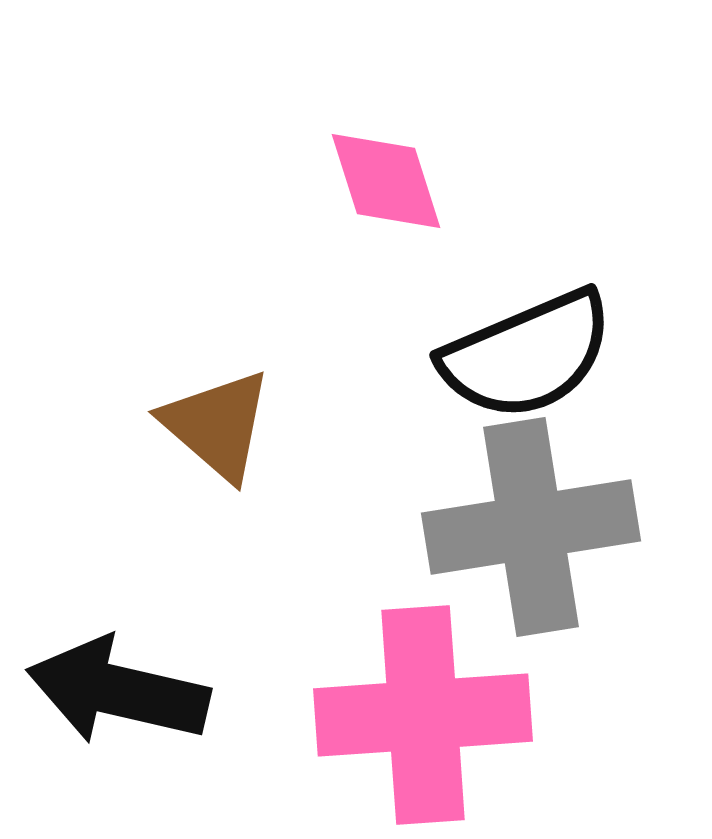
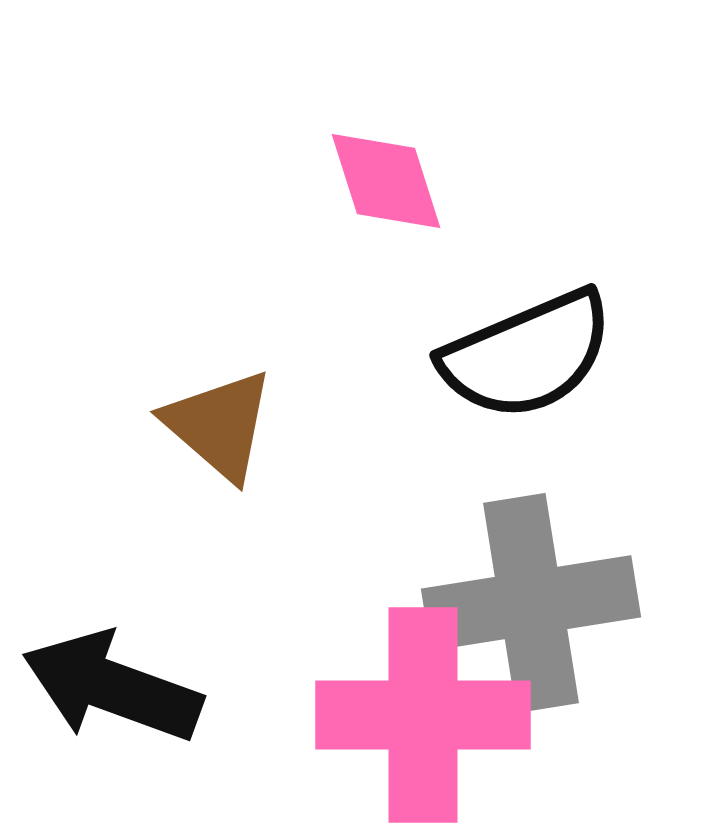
brown triangle: moved 2 px right
gray cross: moved 76 px down
black arrow: moved 6 px left, 4 px up; rotated 7 degrees clockwise
pink cross: rotated 4 degrees clockwise
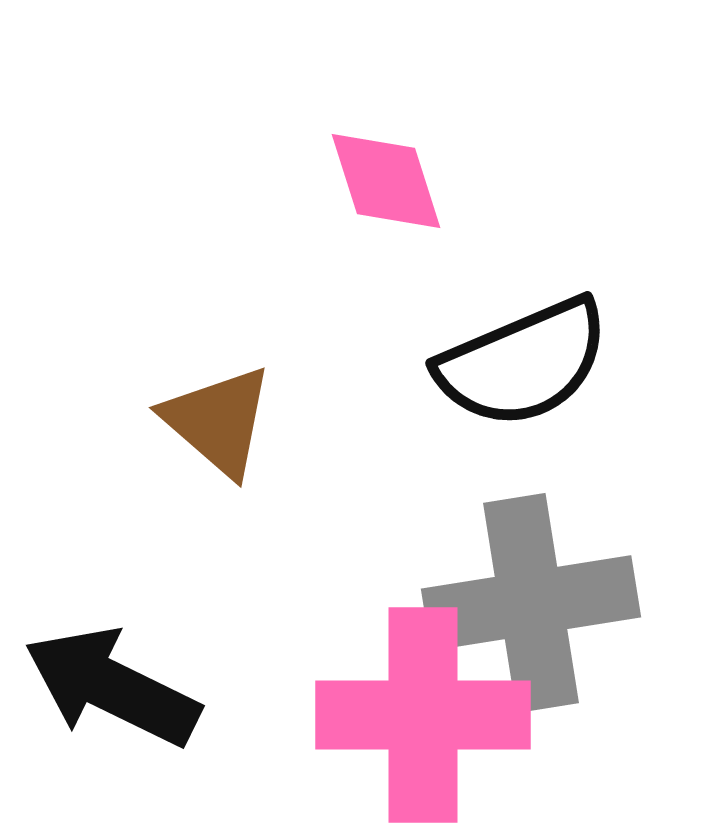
black semicircle: moved 4 px left, 8 px down
brown triangle: moved 1 px left, 4 px up
black arrow: rotated 6 degrees clockwise
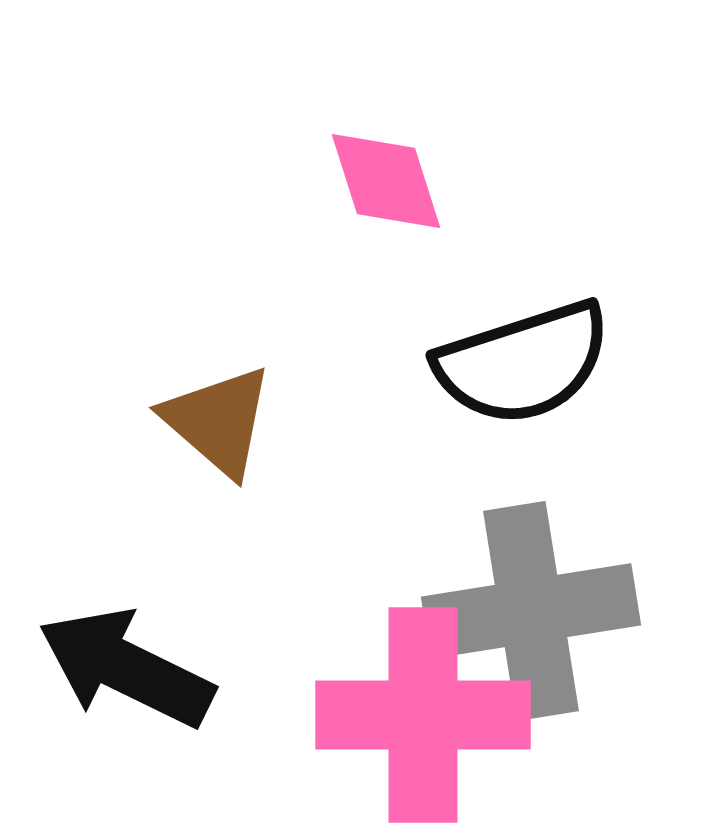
black semicircle: rotated 5 degrees clockwise
gray cross: moved 8 px down
black arrow: moved 14 px right, 19 px up
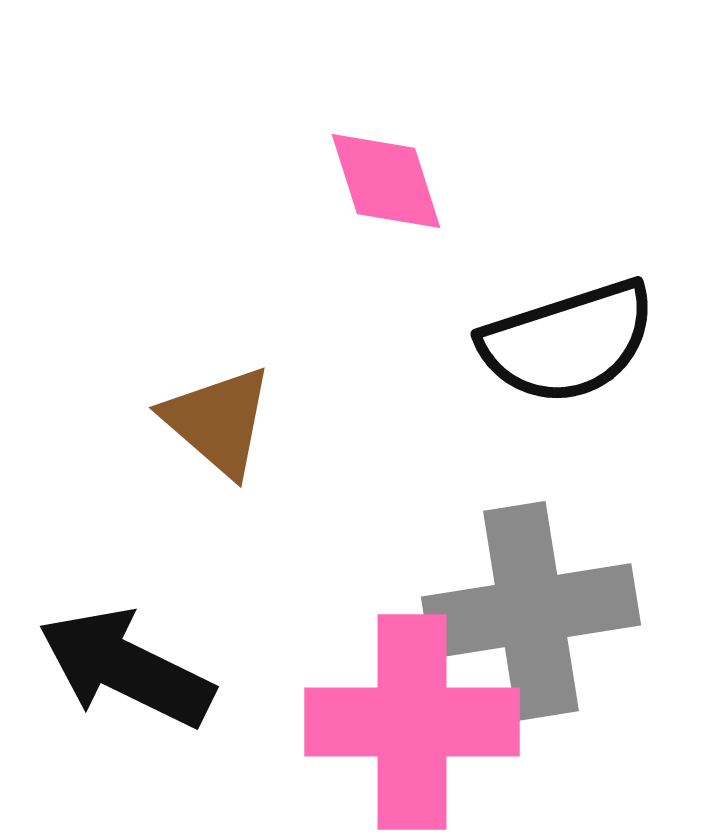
black semicircle: moved 45 px right, 21 px up
pink cross: moved 11 px left, 7 px down
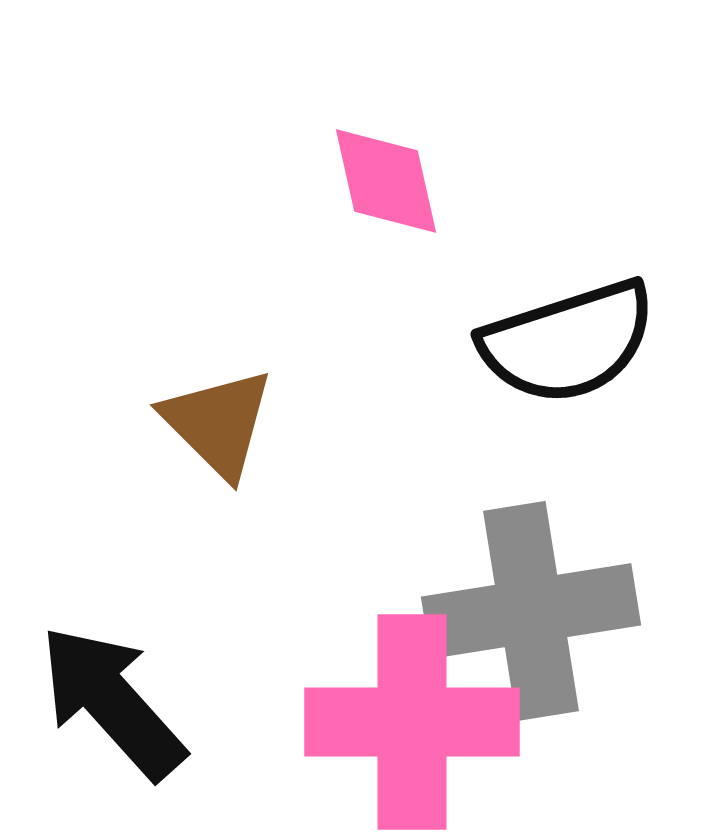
pink diamond: rotated 5 degrees clockwise
brown triangle: moved 2 px down; rotated 4 degrees clockwise
black arrow: moved 14 px left, 34 px down; rotated 22 degrees clockwise
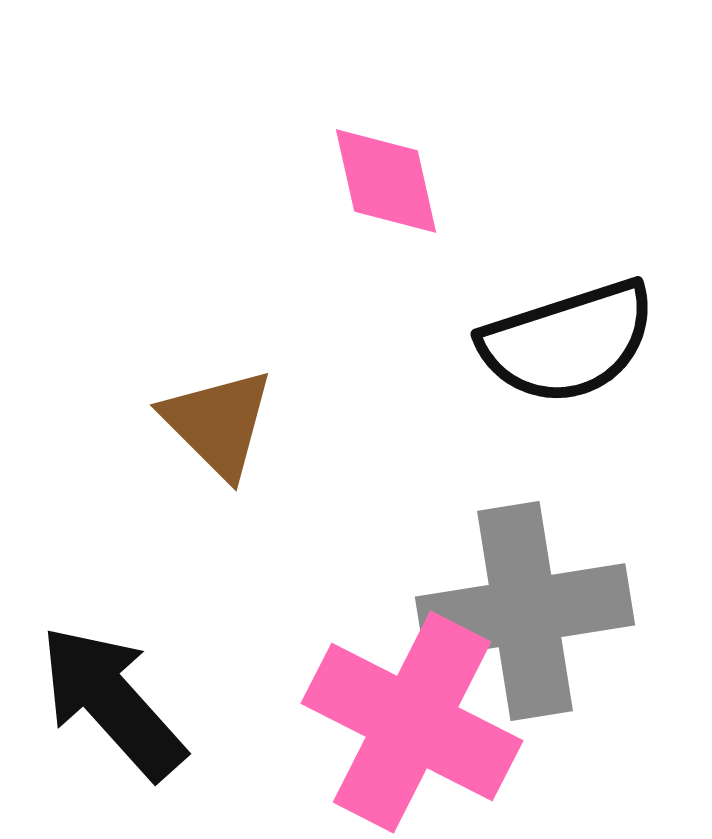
gray cross: moved 6 px left
pink cross: rotated 27 degrees clockwise
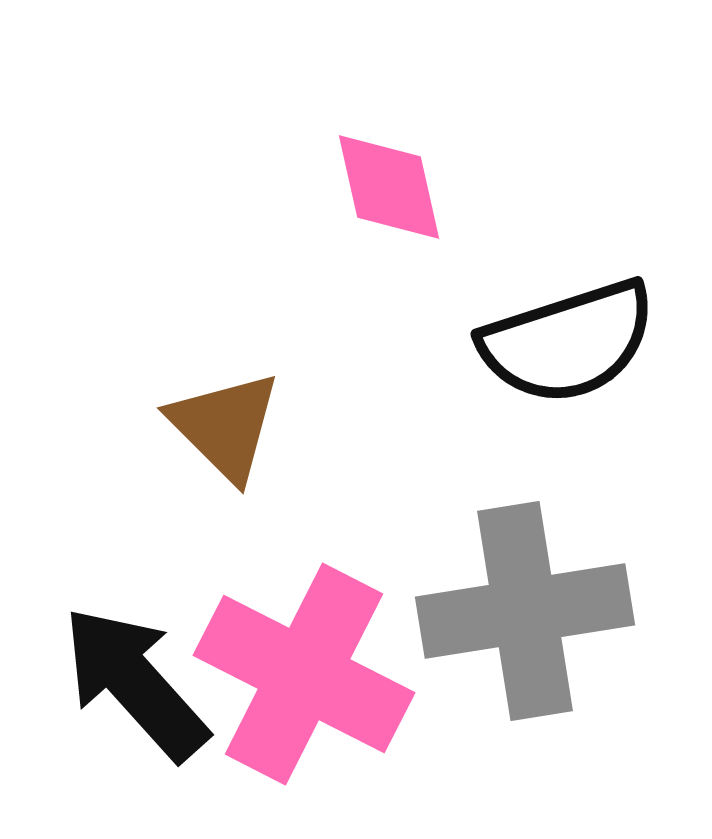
pink diamond: moved 3 px right, 6 px down
brown triangle: moved 7 px right, 3 px down
black arrow: moved 23 px right, 19 px up
pink cross: moved 108 px left, 48 px up
